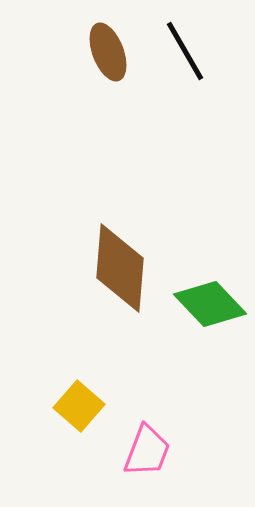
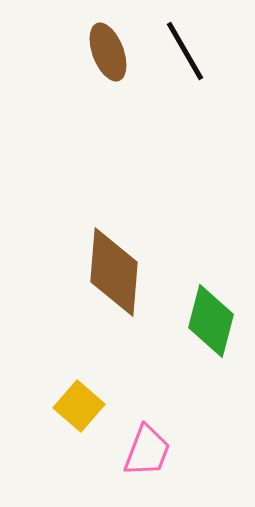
brown diamond: moved 6 px left, 4 px down
green diamond: moved 1 px right, 17 px down; rotated 58 degrees clockwise
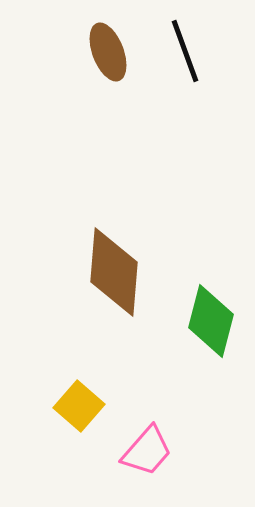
black line: rotated 10 degrees clockwise
pink trapezoid: rotated 20 degrees clockwise
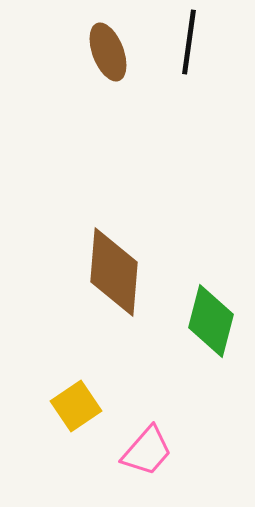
black line: moved 4 px right, 9 px up; rotated 28 degrees clockwise
yellow square: moved 3 px left; rotated 15 degrees clockwise
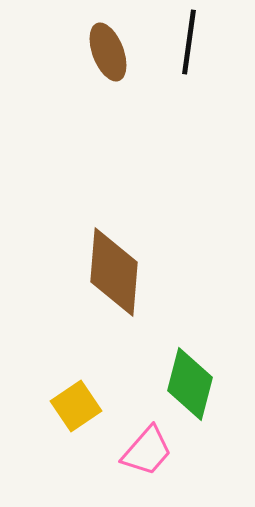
green diamond: moved 21 px left, 63 px down
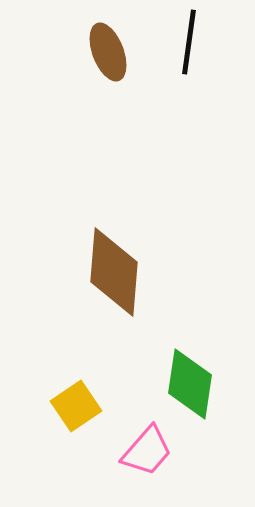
green diamond: rotated 6 degrees counterclockwise
